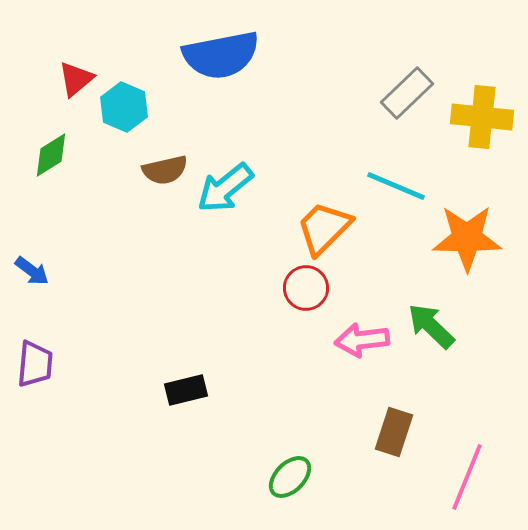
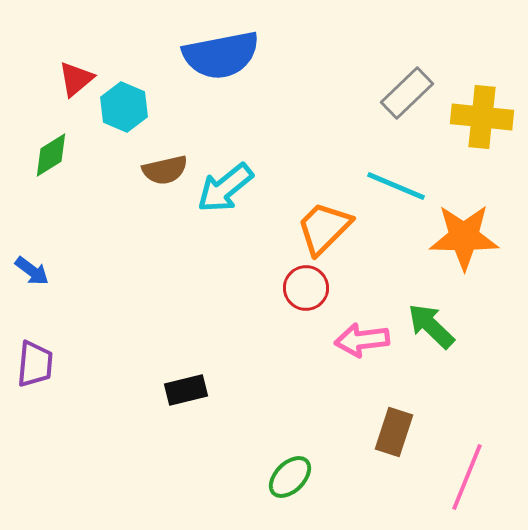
orange star: moved 3 px left, 1 px up
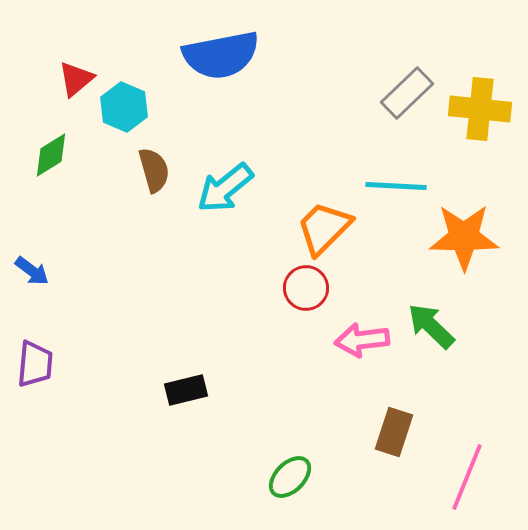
yellow cross: moved 2 px left, 8 px up
brown semicircle: moved 11 px left; rotated 93 degrees counterclockwise
cyan line: rotated 20 degrees counterclockwise
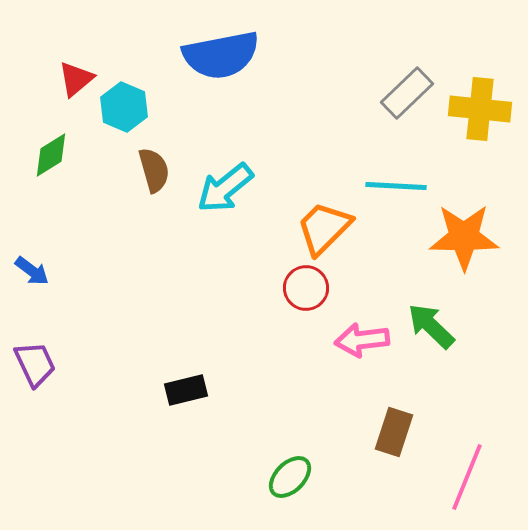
purple trapezoid: rotated 30 degrees counterclockwise
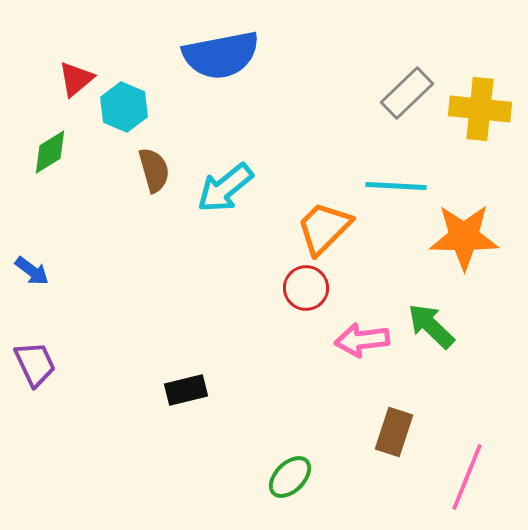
green diamond: moved 1 px left, 3 px up
